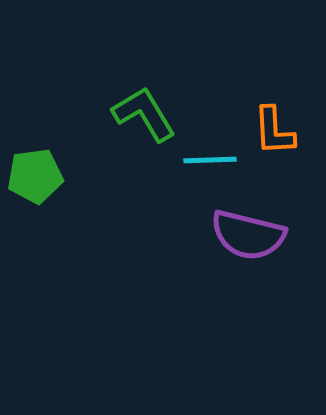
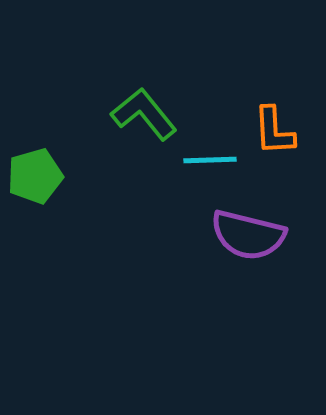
green L-shape: rotated 8 degrees counterclockwise
green pentagon: rotated 8 degrees counterclockwise
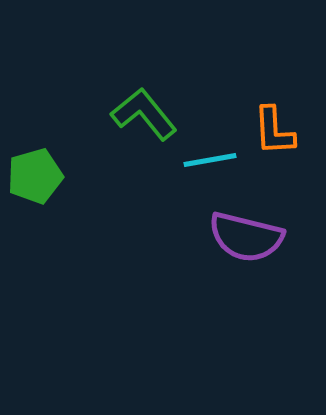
cyan line: rotated 8 degrees counterclockwise
purple semicircle: moved 2 px left, 2 px down
